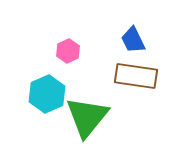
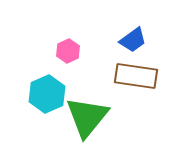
blue trapezoid: rotated 100 degrees counterclockwise
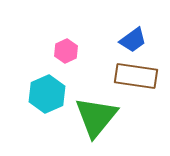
pink hexagon: moved 2 px left
green triangle: moved 9 px right
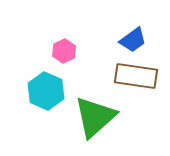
pink hexagon: moved 2 px left
cyan hexagon: moved 1 px left, 3 px up; rotated 12 degrees counterclockwise
green triangle: moved 1 px left; rotated 9 degrees clockwise
